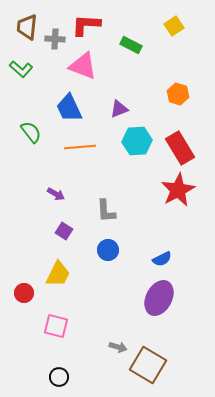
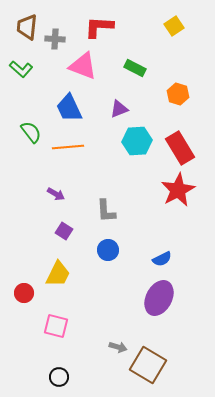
red L-shape: moved 13 px right, 2 px down
green rectangle: moved 4 px right, 23 px down
orange line: moved 12 px left
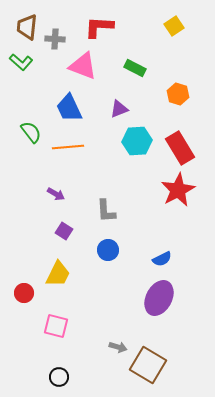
green L-shape: moved 7 px up
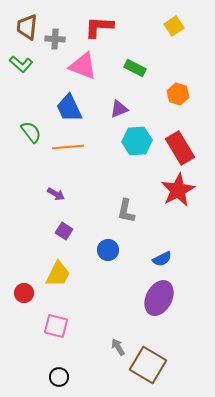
green L-shape: moved 2 px down
gray L-shape: moved 20 px right; rotated 15 degrees clockwise
gray arrow: rotated 138 degrees counterclockwise
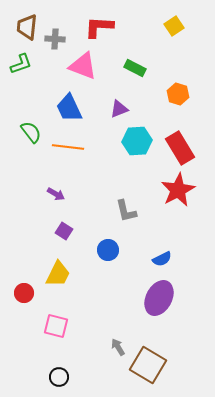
green L-shape: rotated 60 degrees counterclockwise
orange line: rotated 12 degrees clockwise
gray L-shape: rotated 25 degrees counterclockwise
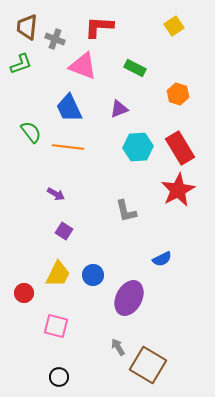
gray cross: rotated 18 degrees clockwise
cyan hexagon: moved 1 px right, 6 px down
blue circle: moved 15 px left, 25 px down
purple ellipse: moved 30 px left
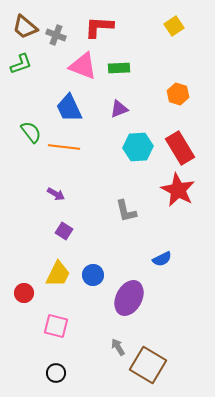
brown trapezoid: moved 2 px left; rotated 56 degrees counterclockwise
gray cross: moved 1 px right, 4 px up
green rectangle: moved 16 px left; rotated 30 degrees counterclockwise
orange line: moved 4 px left
red star: rotated 16 degrees counterclockwise
black circle: moved 3 px left, 4 px up
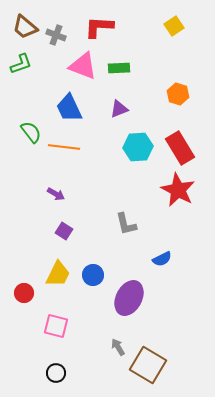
gray L-shape: moved 13 px down
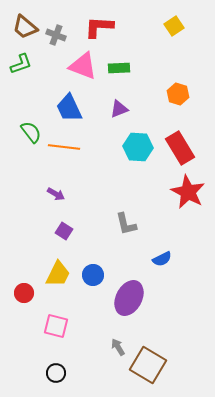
cyan hexagon: rotated 8 degrees clockwise
red star: moved 10 px right, 2 px down
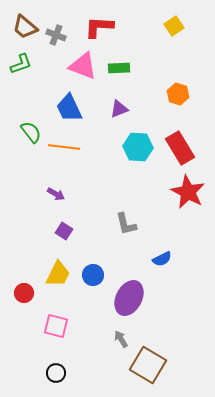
gray arrow: moved 3 px right, 8 px up
